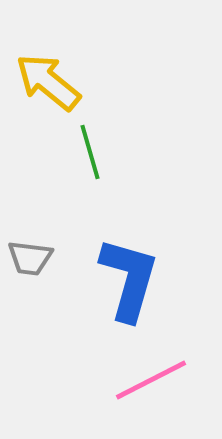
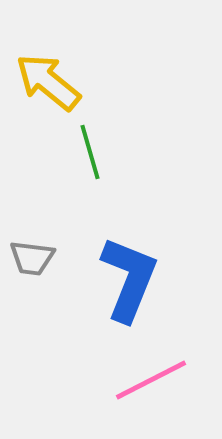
gray trapezoid: moved 2 px right
blue L-shape: rotated 6 degrees clockwise
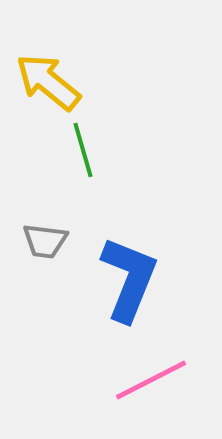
green line: moved 7 px left, 2 px up
gray trapezoid: moved 13 px right, 17 px up
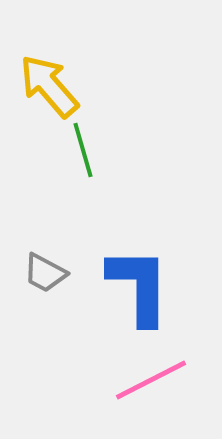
yellow arrow: moved 1 px right, 4 px down; rotated 10 degrees clockwise
gray trapezoid: moved 32 px down; rotated 21 degrees clockwise
blue L-shape: moved 10 px right, 7 px down; rotated 22 degrees counterclockwise
